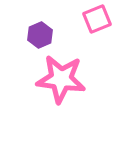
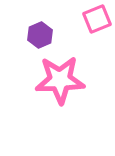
pink star: moved 1 px left, 1 px down; rotated 9 degrees counterclockwise
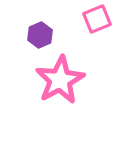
pink star: rotated 27 degrees counterclockwise
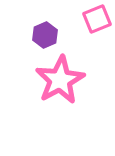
purple hexagon: moved 5 px right
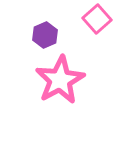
pink square: rotated 20 degrees counterclockwise
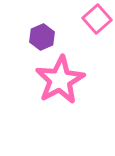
purple hexagon: moved 3 px left, 2 px down
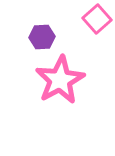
purple hexagon: rotated 20 degrees clockwise
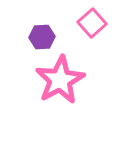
pink square: moved 5 px left, 4 px down
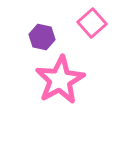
purple hexagon: rotated 15 degrees clockwise
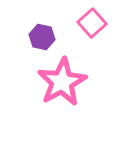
pink star: moved 2 px right, 2 px down
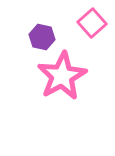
pink star: moved 6 px up
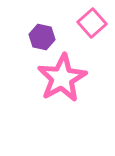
pink star: moved 2 px down
